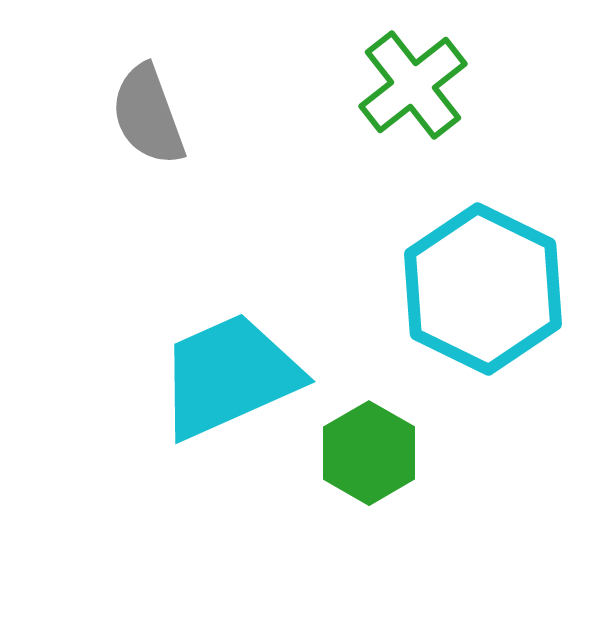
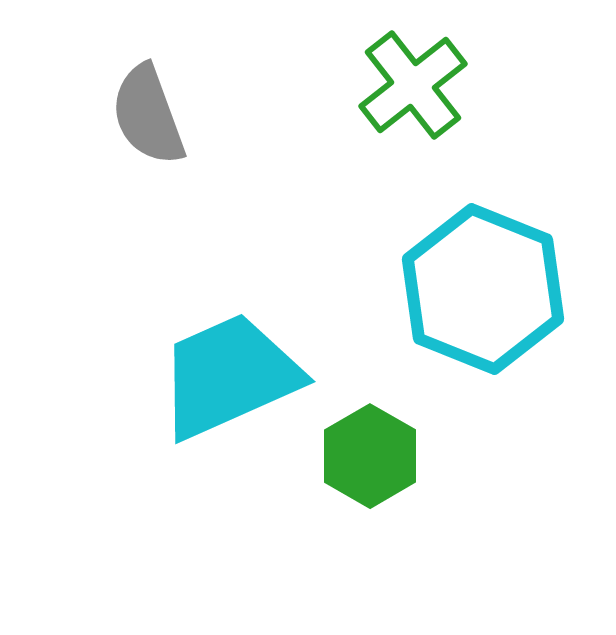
cyan hexagon: rotated 4 degrees counterclockwise
green hexagon: moved 1 px right, 3 px down
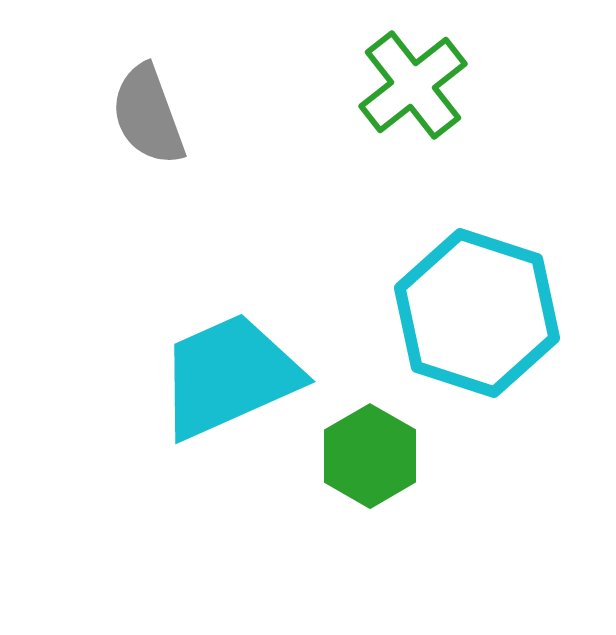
cyan hexagon: moved 6 px left, 24 px down; rotated 4 degrees counterclockwise
